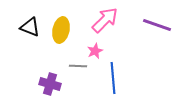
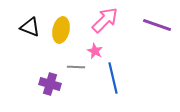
pink star: rotated 21 degrees counterclockwise
gray line: moved 2 px left, 1 px down
blue line: rotated 8 degrees counterclockwise
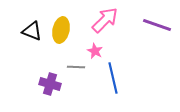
black triangle: moved 2 px right, 4 px down
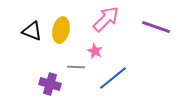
pink arrow: moved 1 px right, 1 px up
purple line: moved 1 px left, 2 px down
blue line: rotated 64 degrees clockwise
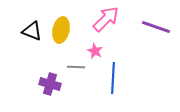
blue line: rotated 48 degrees counterclockwise
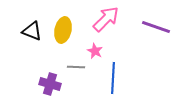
yellow ellipse: moved 2 px right
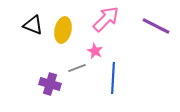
purple line: moved 1 px up; rotated 8 degrees clockwise
black triangle: moved 1 px right, 6 px up
gray line: moved 1 px right, 1 px down; rotated 24 degrees counterclockwise
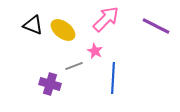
yellow ellipse: rotated 65 degrees counterclockwise
gray line: moved 3 px left, 2 px up
